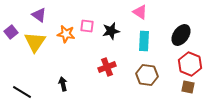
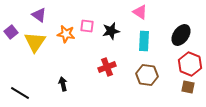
black line: moved 2 px left, 1 px down
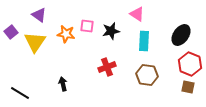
pink triangle: moved 3 px left, 2 px down
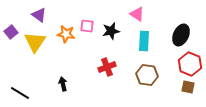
black ellipse: rotated 10 degrees counterclockwise
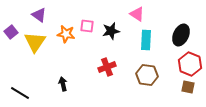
cyan rectangle: moved 2 px right, 1 px up
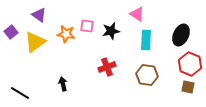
yellow triangle: rotated 20 degrees clockwise
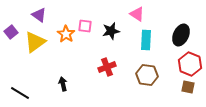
pink square: moved 2 px left
orange star: rotated 24 degrees clockwise
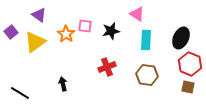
black ellipse: moved 3 px down
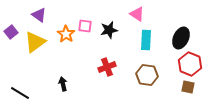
black star: moved 2 px left, 1 px up
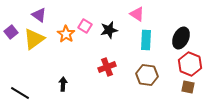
pink square: rotated 24 degrees clockwise
yellow triangle: moved 1 px left, 3 px up
black arrow: rotated 16 degrees clockwise
